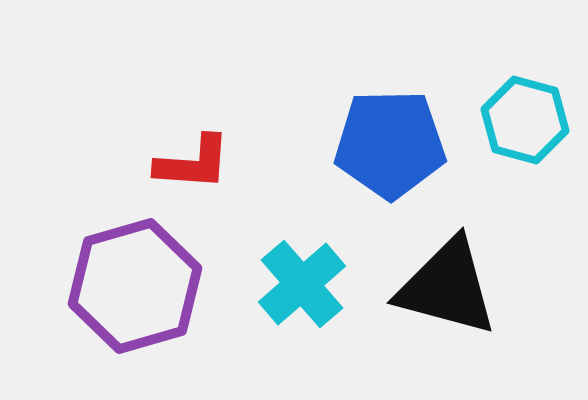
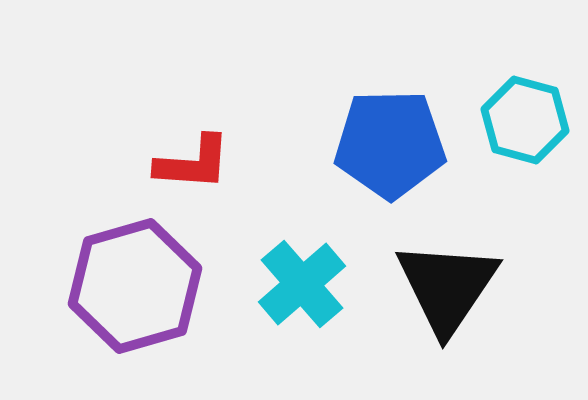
black triangle: rotated 49 degrees clockwise
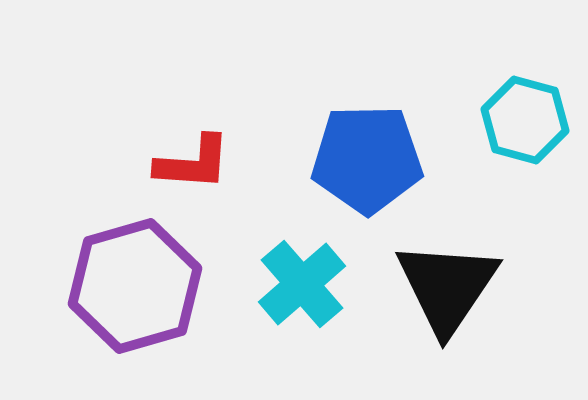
blue pentagon: moved 23 px left, 15 px down
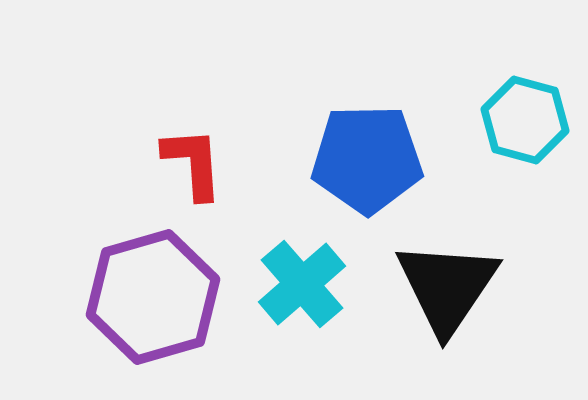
red L-shape: rotated 98 degrees counterclockwise
purple hexagon: moved 18 px right, 11 px down
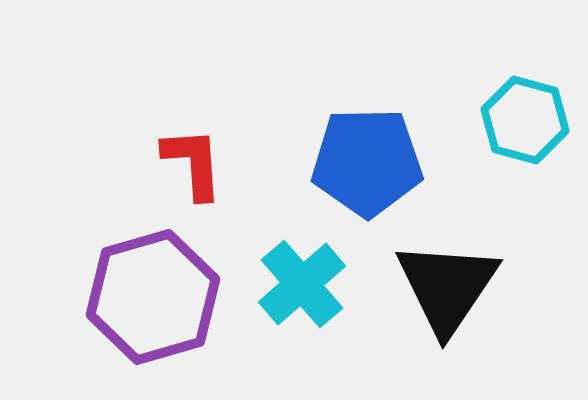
blue pentagon: moved 3 px down
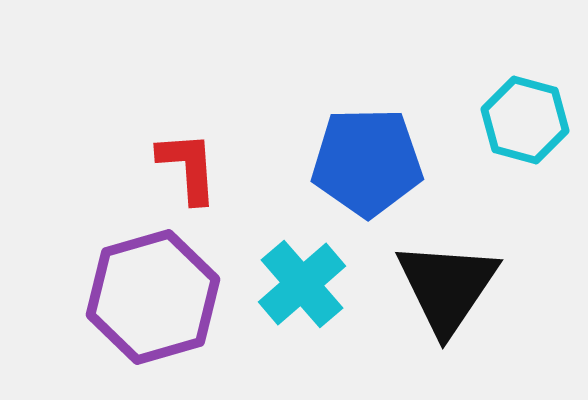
red L-shape: moved 5 px left, 4 px down
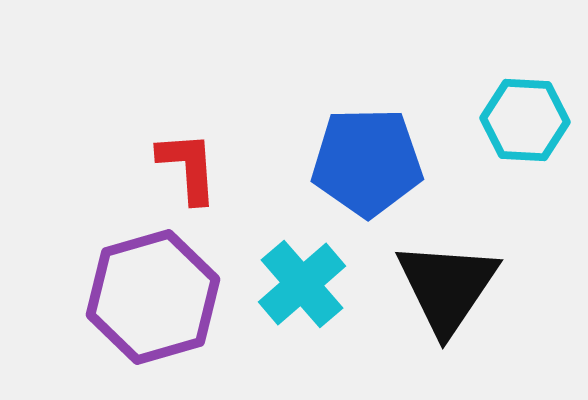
cyan hexagon: rotated 12 degrees counterclockwise
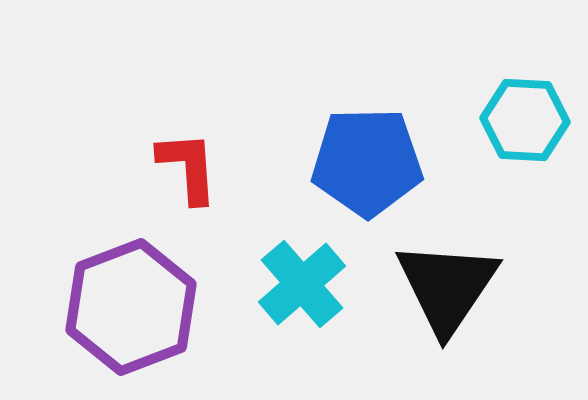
purple hexagon: moved 22 px left, 10 px down; rotated 5 degrees counterclockwise
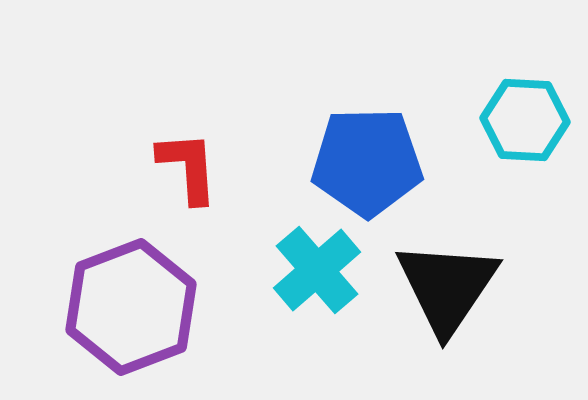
cyan cross: moved 15 px right, 14 px up
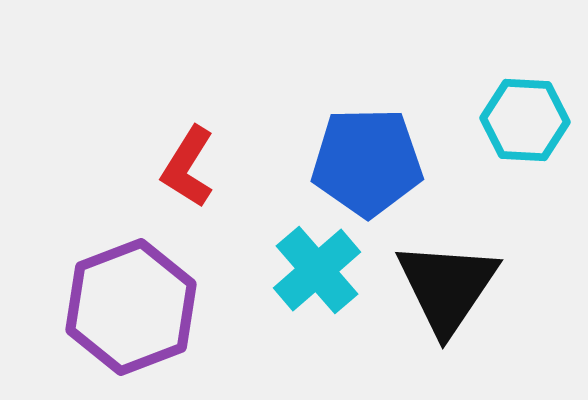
red L-shape: rotated 144 degrees counterclockwise
